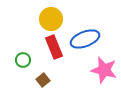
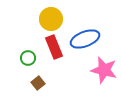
green circle: moved 5 px right, 2 px up
brown square: moved 5 px left, 3 px down
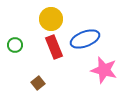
green circle: moved 13 px left, 13 px up
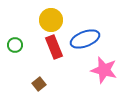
yellow circle: moved 1 px down
brown square: moved 1 px right, 1 px down
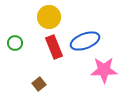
yellow circle: moved 2 px left, 3 px up
blue ellipse: moved 2 px down
green circle: moved 2 px up
pink star: rotated 16 degrees counterclockwise
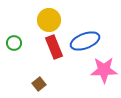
yellow circle: moved 3 px down
green circle: moved 1 px left
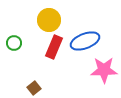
red rectangle: rotated 45 degrees clockwise
brown square: moved 5 px left, 4 px down
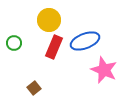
pink star: rotated 24 degrees clockwise
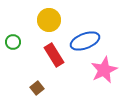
green circle: moved 1 px left, 1 px up
red rectangle: moved 8 px down; rotated 55 degrees counterclockwise
pink star: rotated 24 degrees clockwise
brown square: moved 3 px right
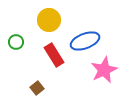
green circle: moved 3 px right
